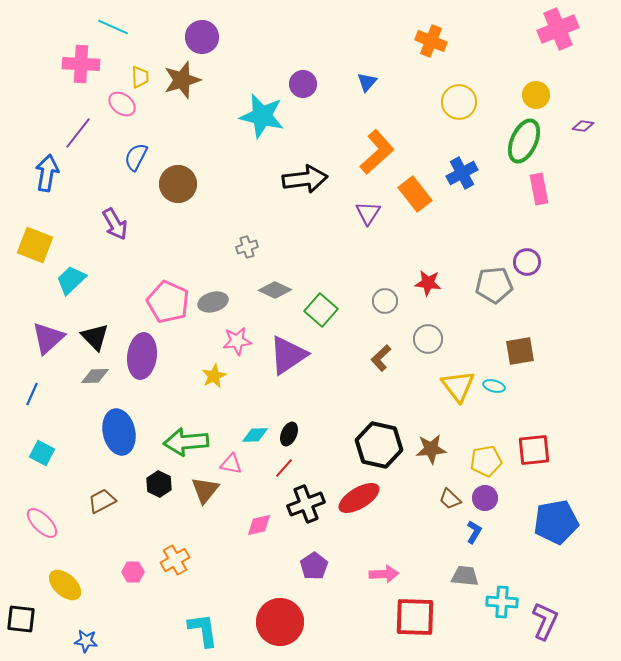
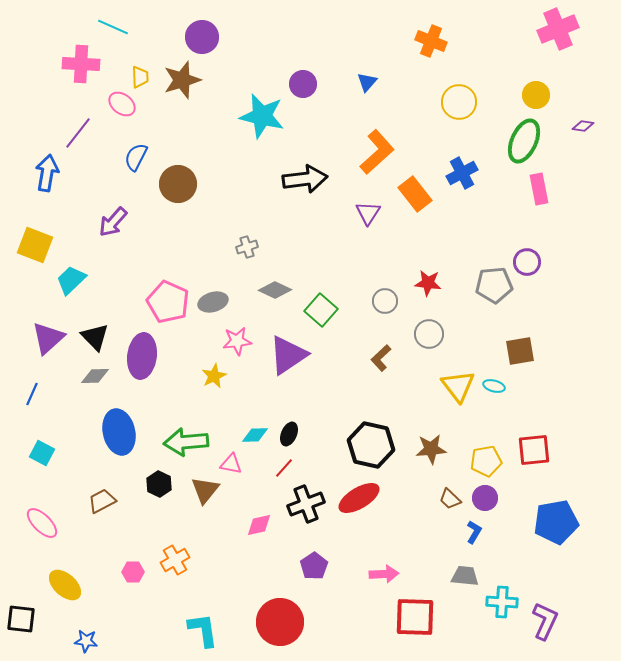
purple arrow at (115, 224): moved 2 px left, 2 px up; rotated 72 degrees clockwise
gray circle at (428, 339): moved 1 px right, 5 px up
black hexagon at (379, 445): moved 8 px left
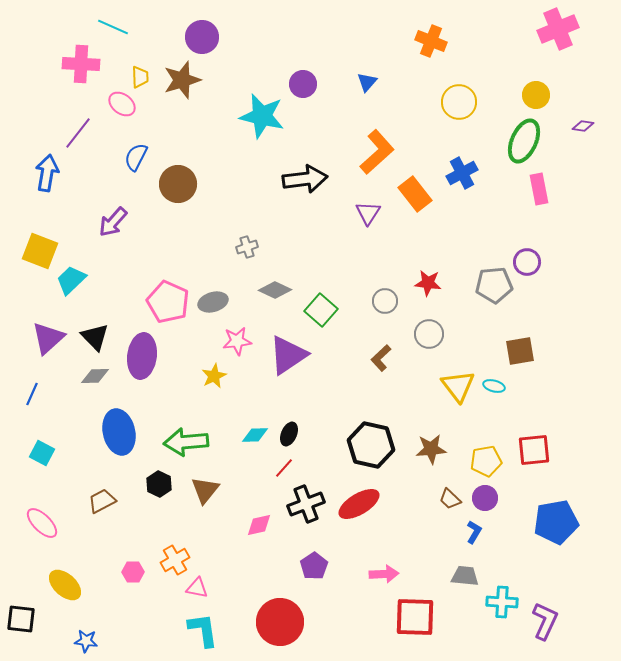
yellow square at (35, 245): moved 5 px right, 6 px down
pink triangle at (231, 464): moved 34 px left, 124 px down
red ellipse at (359, 498): moved 6 px down
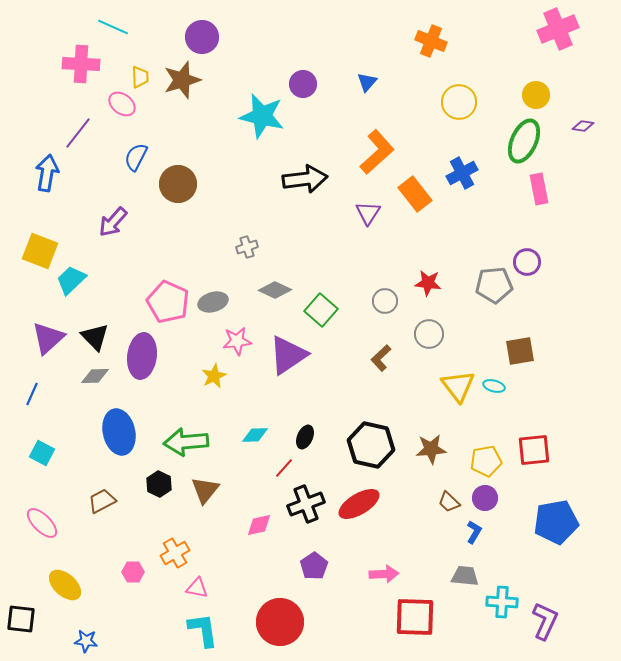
black ellipse at (289, 434): moved 16 px right, 3 px down
brown trapezoid at (450, 499): moved 1 px left, 3 px down
orange cross at (175, 560): moved 7 px up
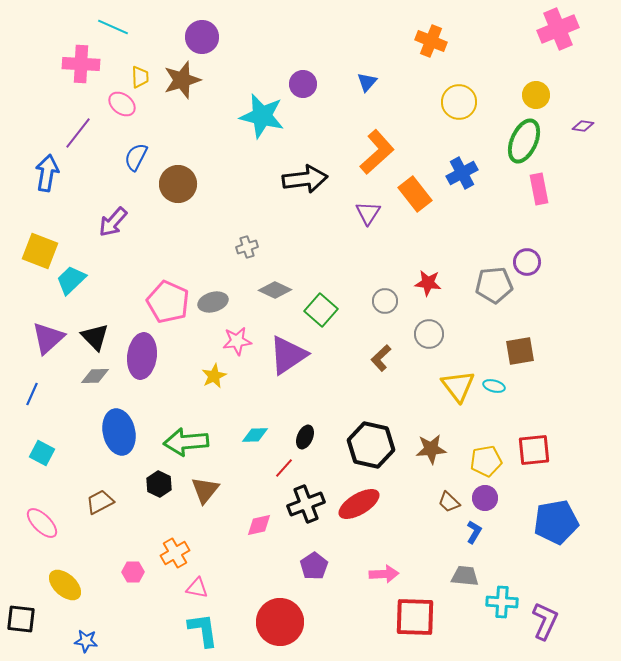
brown trapezoid at (102, 501): moved 2 px left, 1 px down
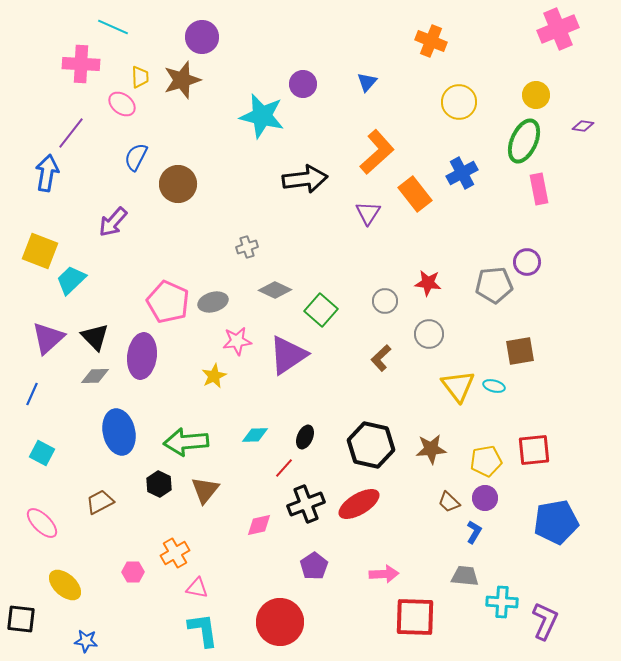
purple line at (78, 133): moved 7 px left
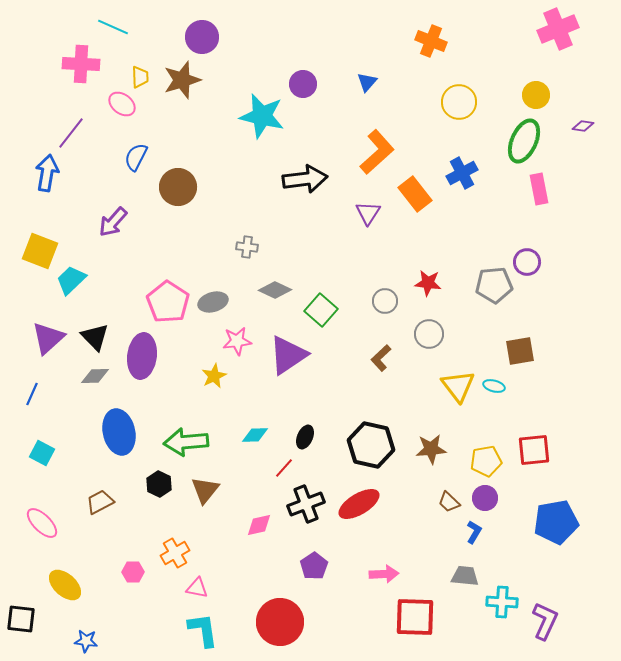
brown circle at (178, 184): moved 3 px down
gray cross at (247, 247): rotated 25 degrees clockwise
pink pentagon at (168, 302): rotated 9 degrees clockwise
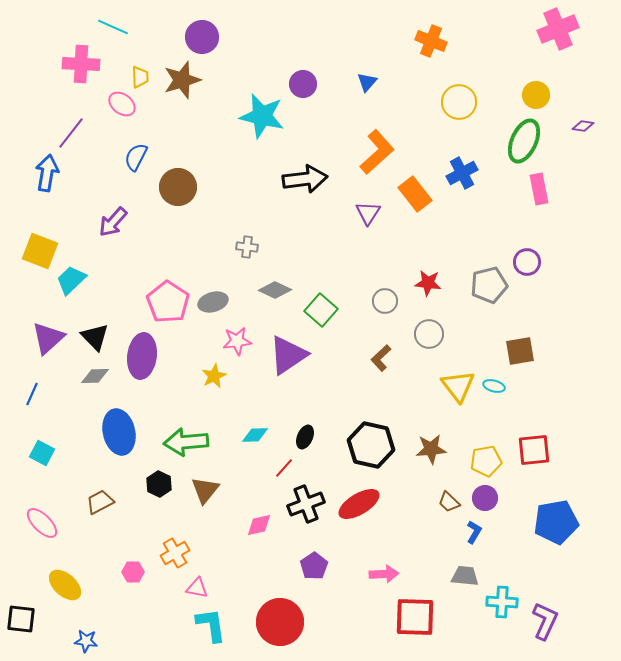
gray pentagon at (494, 285): moved 5 px left; rotated 9 degrees counterclockwise
cyan L-shape at (203, 630): moved 8 px right, 5 px up
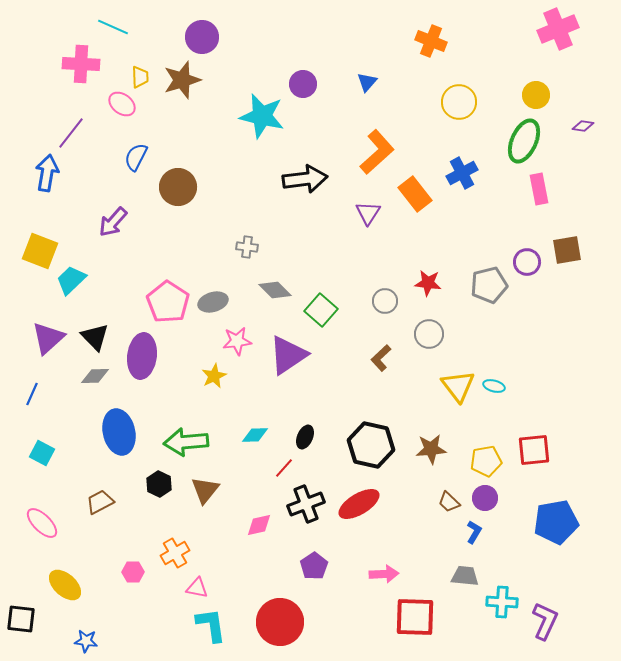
gray diamond at (275, 290): rotated 20 degrees clockwise
brown square at (520, 351): moved 47 px right, 101 px up
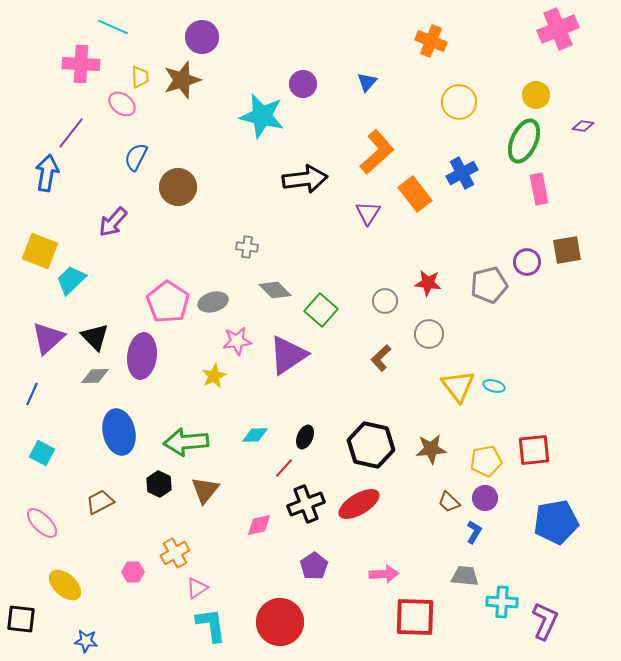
pink triangle at (197, 588): rotated 45 degrees counterclockwise
